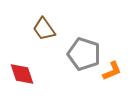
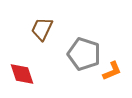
brown trapezoid: moved 2 px left; rotated 60 degrees clockwise
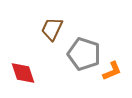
brown trapezoid: moved 10 px right
red diamond: moved 1 px right, 1 px up
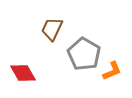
gray pentagon: rotated 12 degrees clockwise
red diamond: rotated 12 degrees counterclockwise
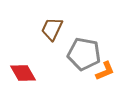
gray pentagon: rotated 20 degrees counterclockwise
orange L-shape: moved 7 px left
